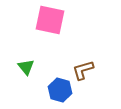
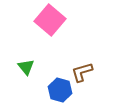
pink square: rotated 28 degrees clockwise
brown L-shape: moved 1 px left, 2 px down
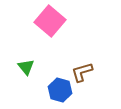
pink square: moved 1 px down
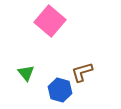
green triangle: moved 6 px down
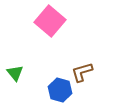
green triangle: moved 11 px left
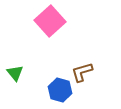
pink square: rotated 8 degrees clockwise
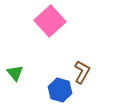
brown L-shape: rotated 135 degrees clockwise
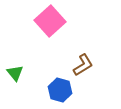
brown L-shape: moved 1 px right, 7 px up; rotated 30 degrees clockwise
